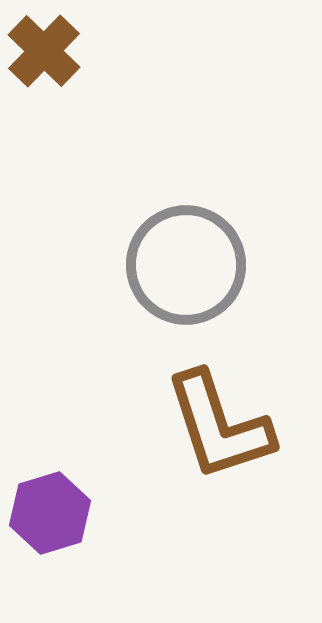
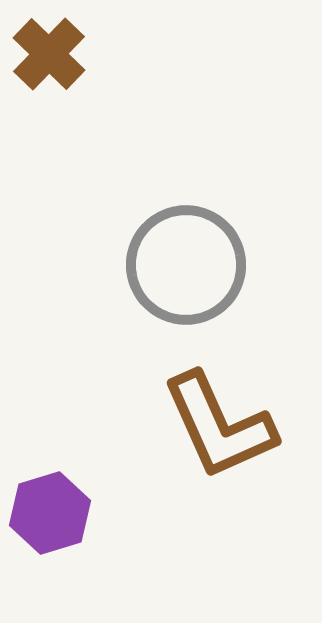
brown cross: moved 5 px right, 3 px down
brown L-shape: rotated 6 degrees counterclockwise
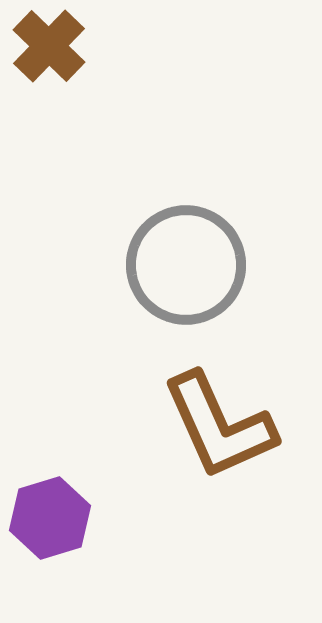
brown cross: moved 8 px up
purple hexagon: moved 5 px down
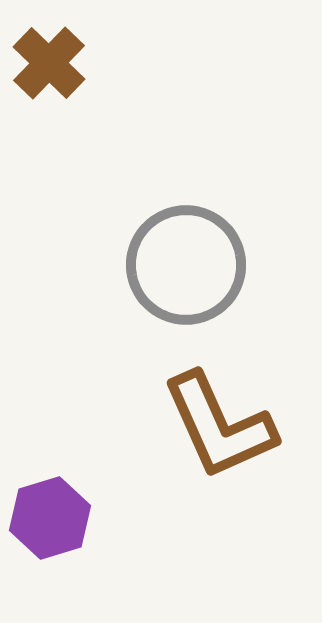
brown cross: moved 17 px down
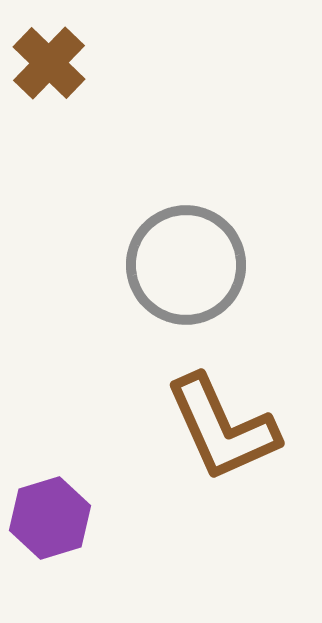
brown L-shape: moved 3 px right, 2 px down
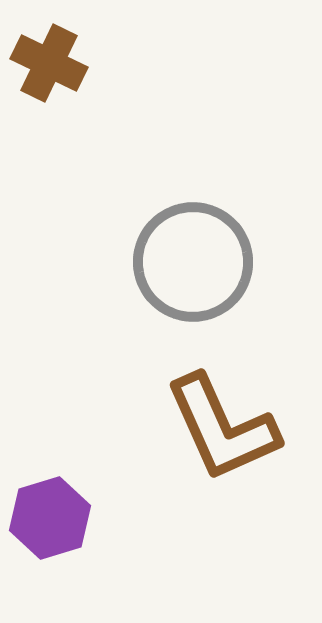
brown cross: rotated 18 degrees counterclockwise
gray circle: moved 7 px right, 3 px up
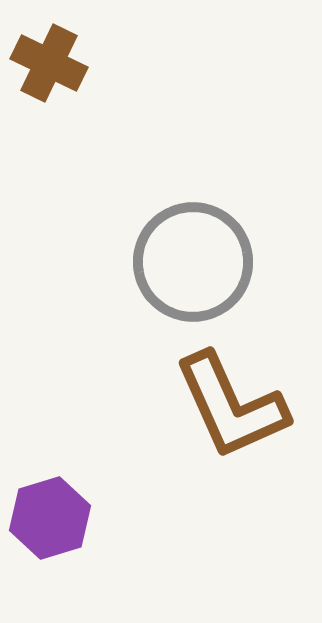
brown L-shape: moved 9 px right, 22 px up
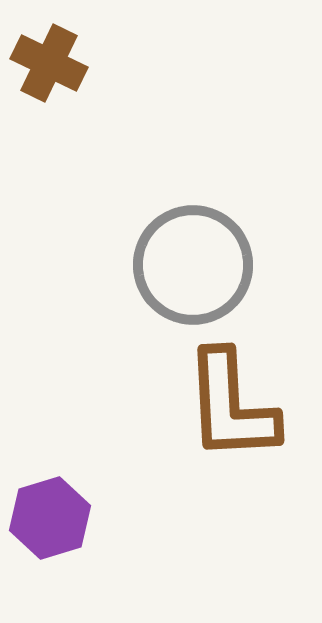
gray circle: moved 3 px down
brown L-shape: rotated 21 degrees clockwise
